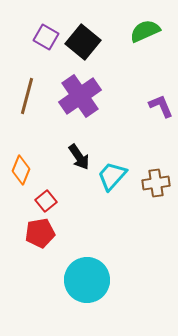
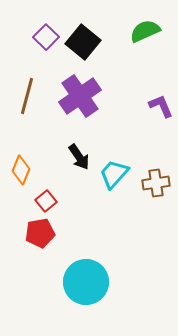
purple square: rotated 15 degrees clockwise
cyan trapezoid: moved 2 px right, 2 px up
cyan circle: moved 1 px left, 2 px down
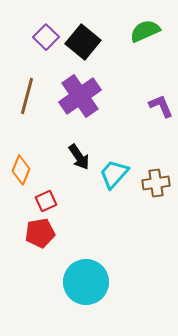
red square: rotated 15 degrees clockwise
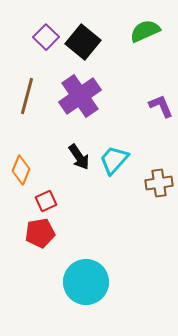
cyan trapezoid: moved 14 px up
brown cross: moved 3 px right
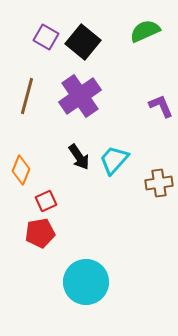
purple square: rotated 15 degrees counterclockwise
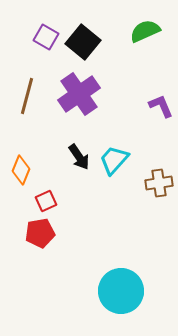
purple cross: moved 1 px left, 2 px up
cyan circle: moved 35 px right, 9 px down
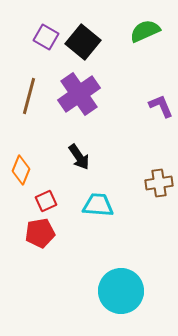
brown line: moved 2 px right
cyan trapezoid: moved 16 px left, 45 px down; rotated 52 degrees clockwise
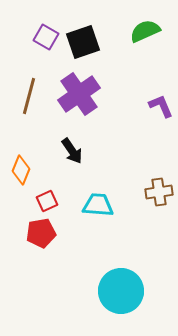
black square: rotated 32 degrees clockwise
black arrow: moved 7 px left, 6 px up
brown cross: moved 9 px down
red square: moved 1 px right
red pentagon: moved 1 px right
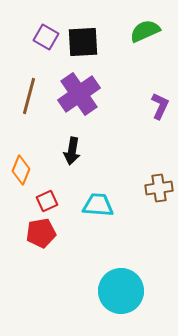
black square: rotated 16 degrees clockwise
purple L-shape: moved 1 px left; rotated 48 degrees clockwise
black arrow: rotated 44 degrees clockwise
brown cross: moved 4 px up
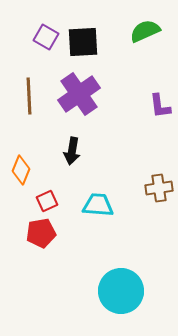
brown line: rotated 18 degrees counterclockwise
purple L-shape: rotated 148 degrees clockwise
